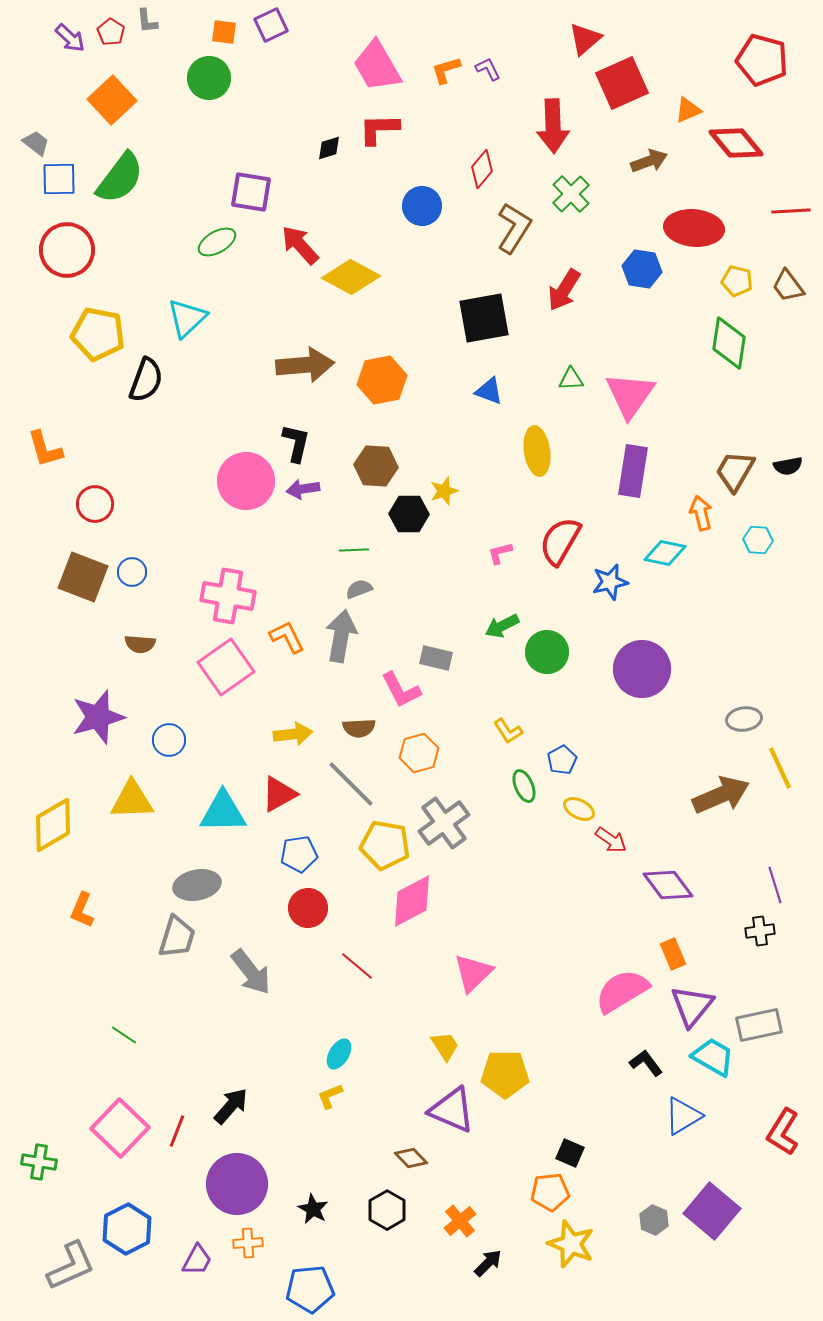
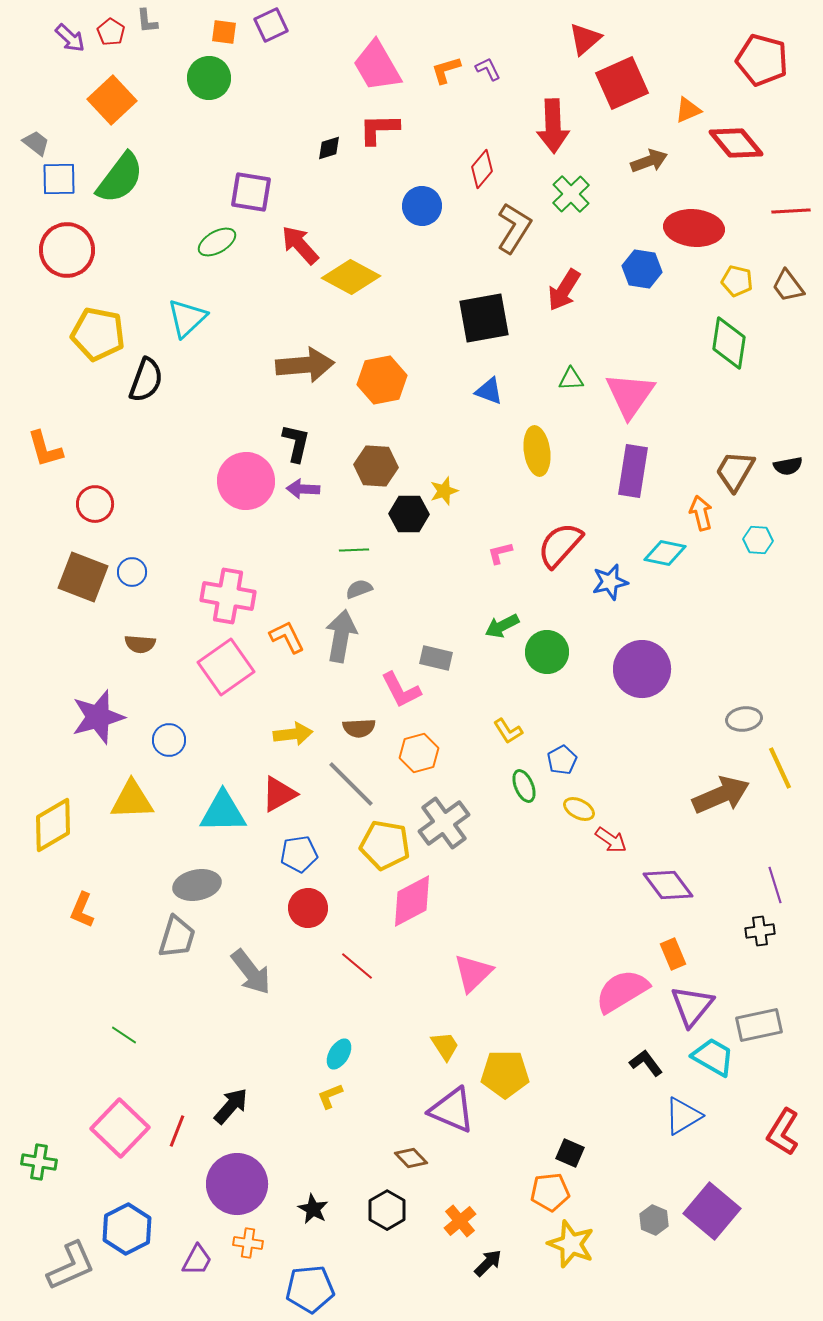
purple arrow at (303, 489): rotated 12 degrees clockwise
red semicircle at (560, 541): moved 4 px down; rotated 12 degrees clockwise
orange cross at (248, 1243): rotated 12 degrees clockwise
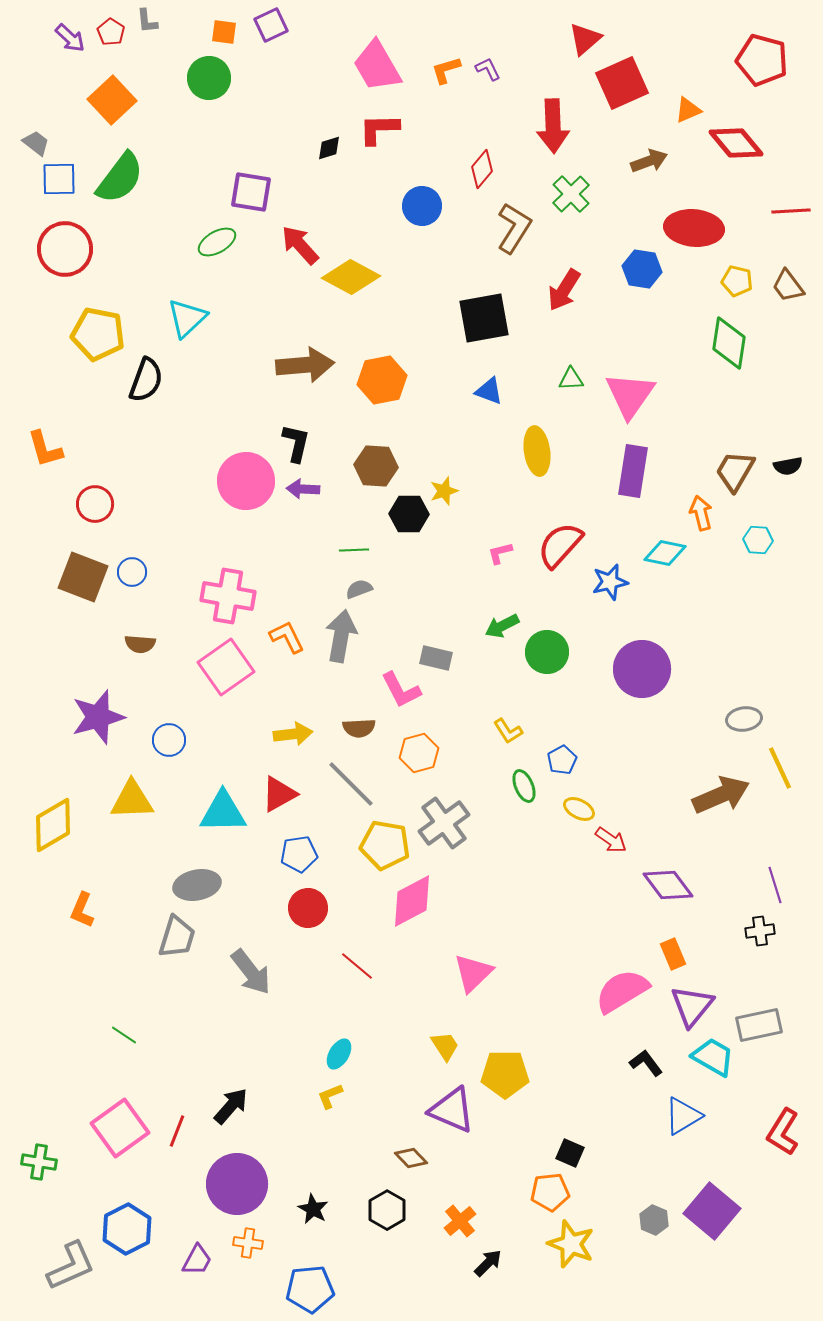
red circle at (67, 250): moved 2 px left, 1 px up
pink square at (120, 1128): rotated 10 degrees clockwise
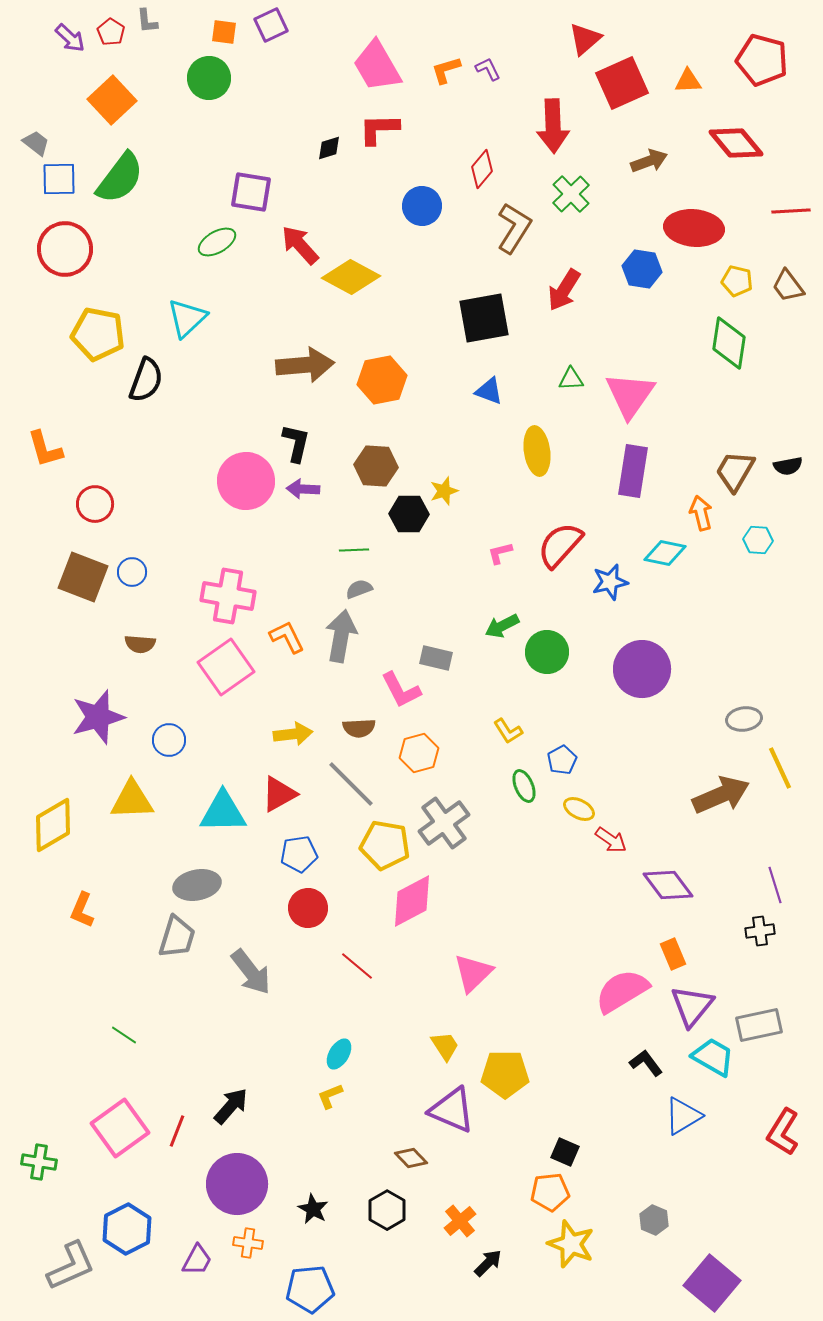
orange triangle at (688, 110): moved 29 px up; rotated 20 degrees clockwise
black square at (570, 1153): moved 5 px left, 1 px up
purple square at (712, 1211): moved 72 px down
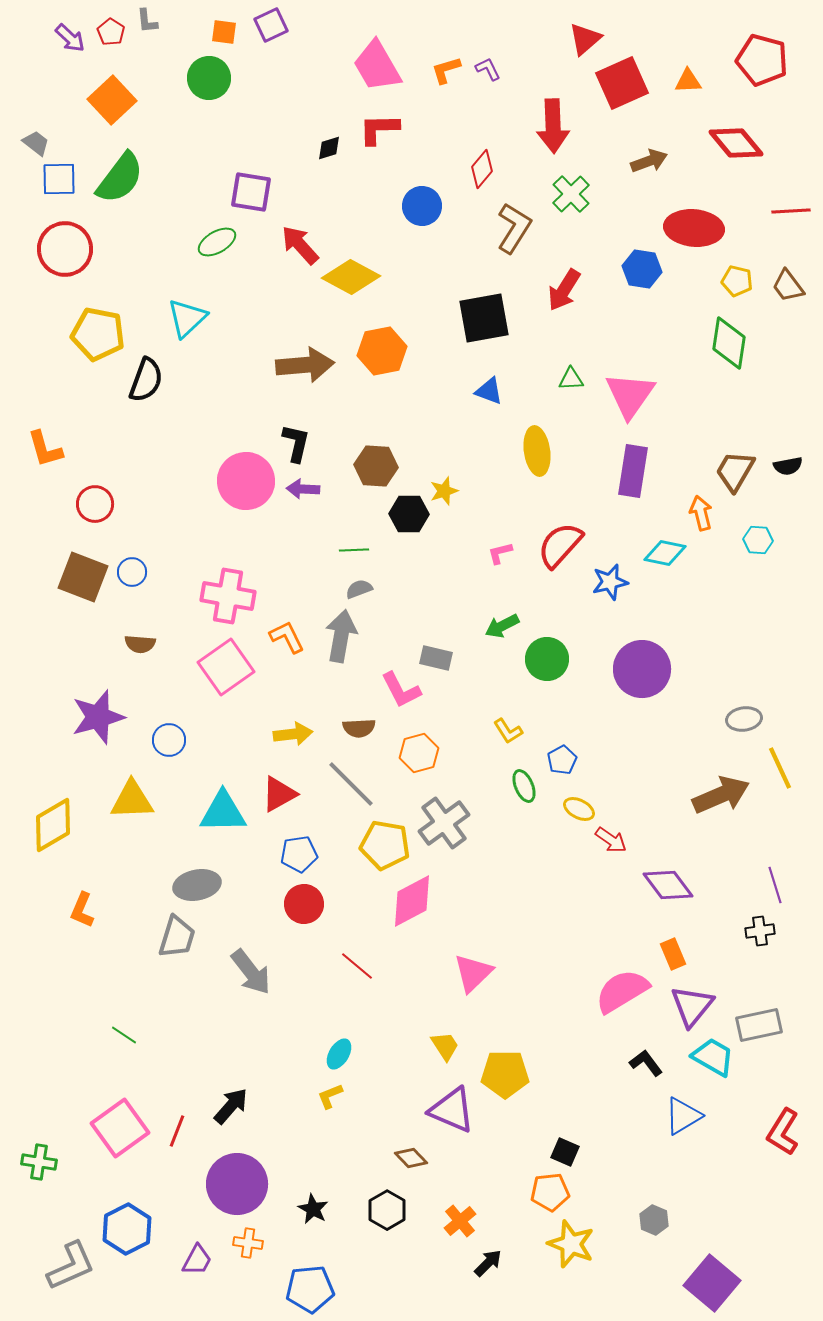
orange hexagon at (382, 380): moved 29 px up
green circle at (547, 652): moved 7 px down
red circle at (308, 908): moved 4 px left, 4 px up
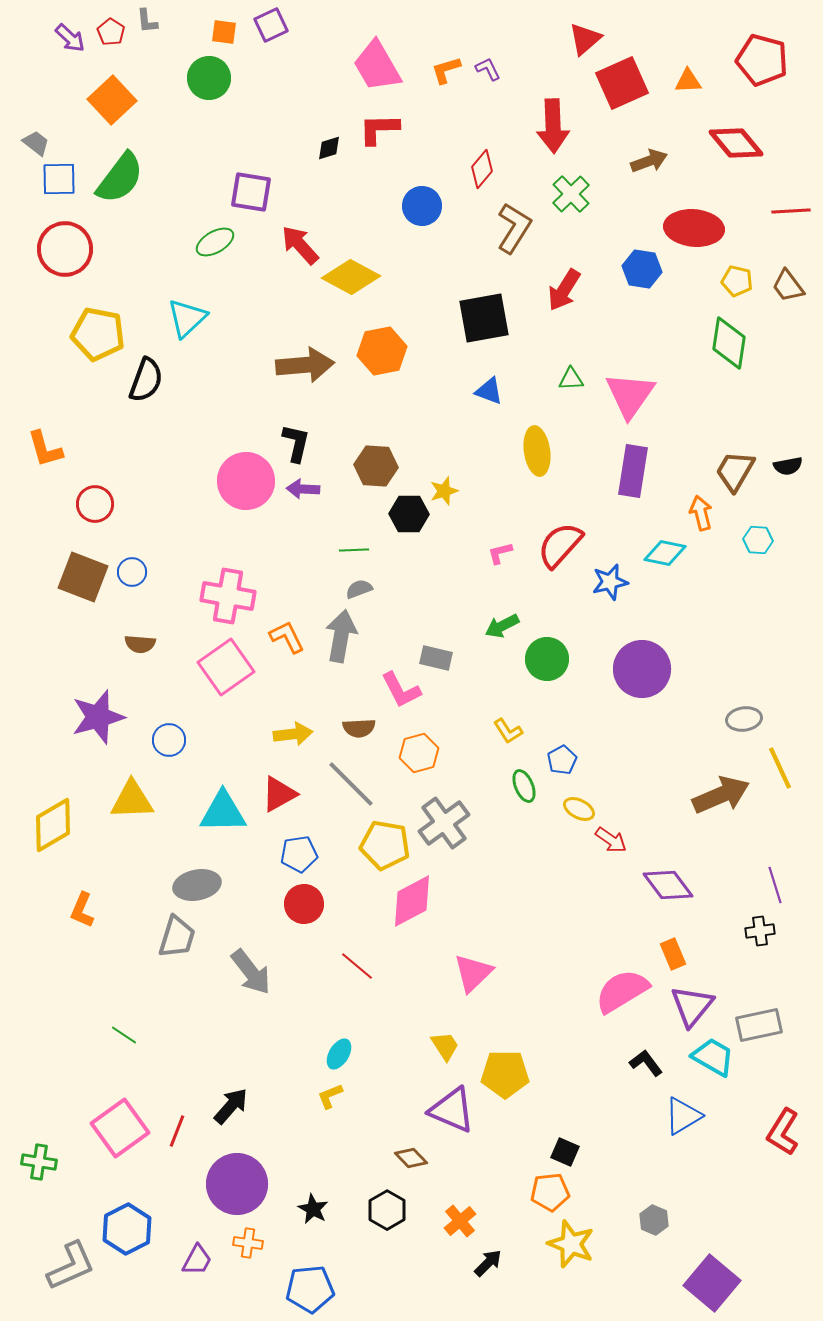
green ellipse at (217, 242): moved 2 px left
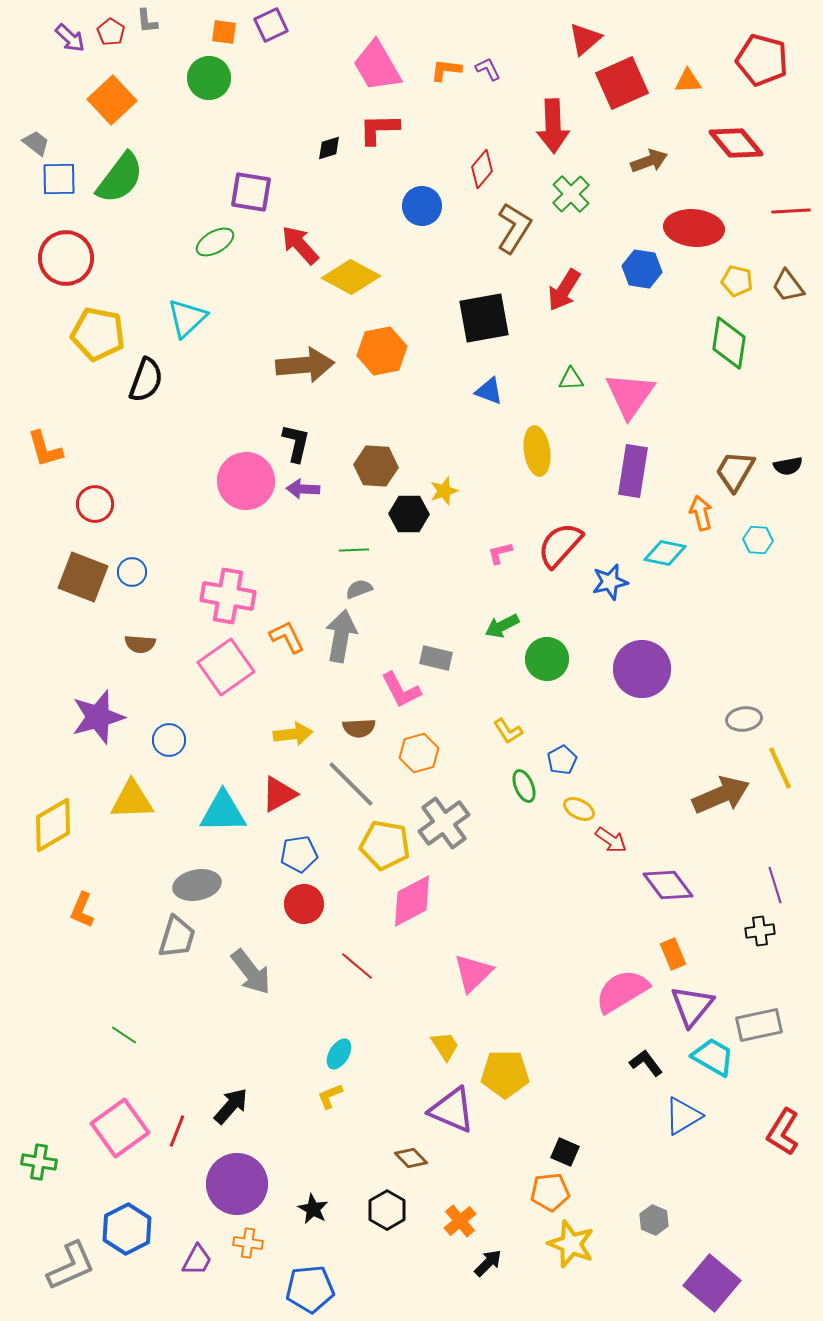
orange L-shape at (446, 70): rotated 24 degrees clockwise
red circle at (65, 249): moved 1 px right, 9 px down
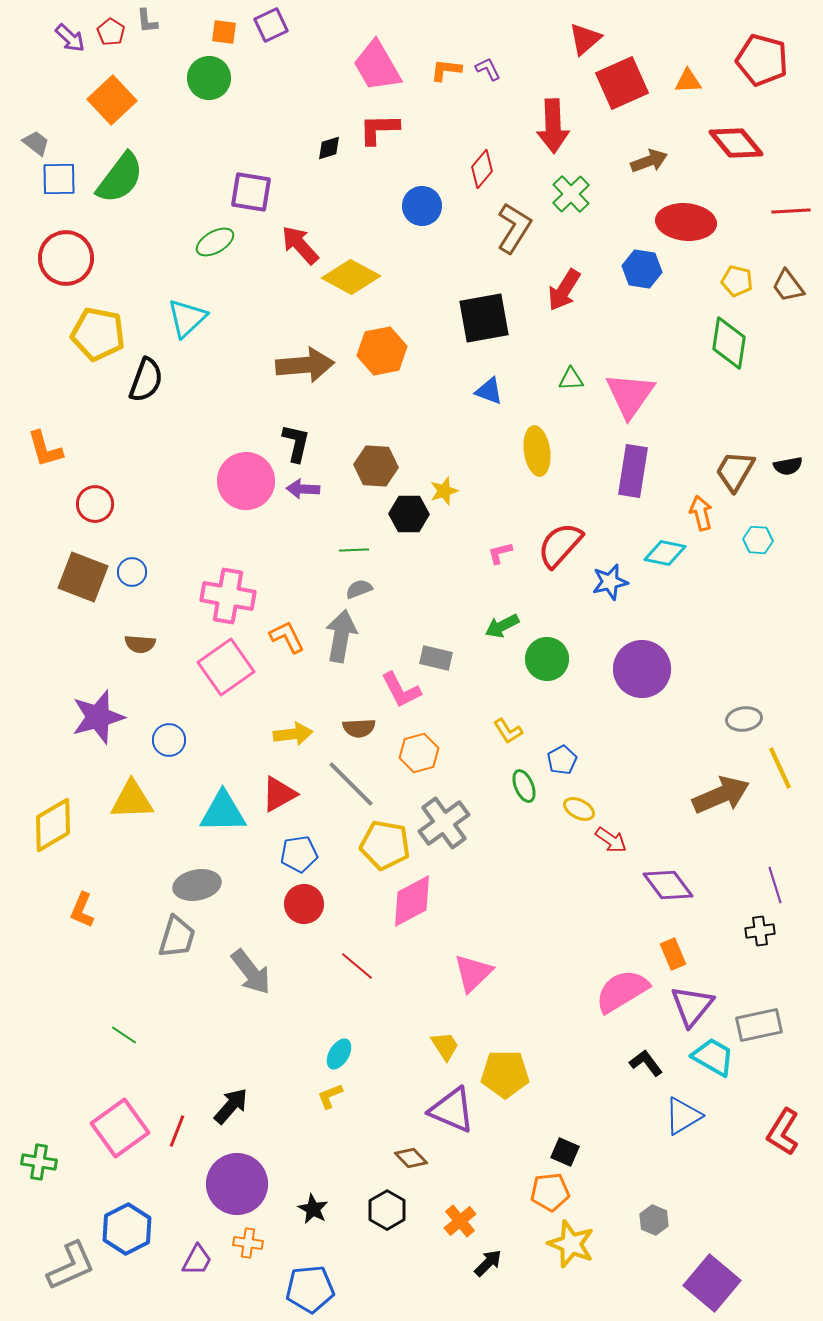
red ellipse at (694, 228): moved 8 px left, 6 px up
